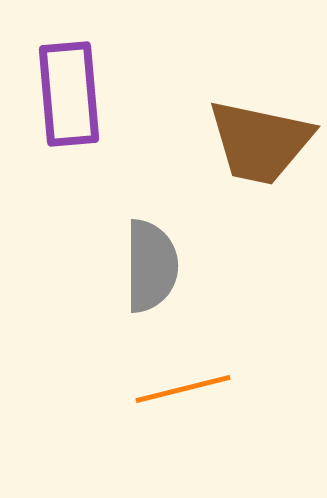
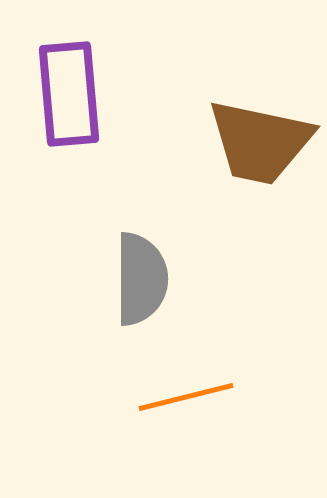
gray semicircle: moved 10 px left, 13 px down
orange line: moved 3 px right, 8 px down
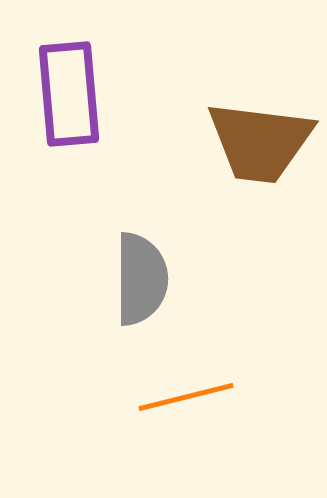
brown trapezoid: rotated 5 degrees counterclockwise
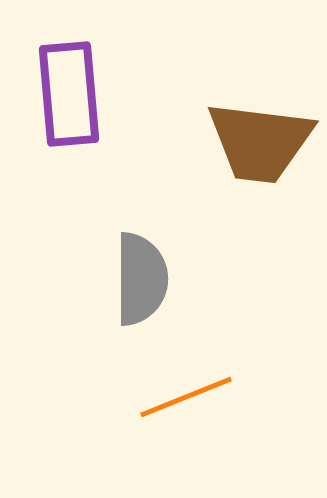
orange line: rotated 8 degrees counterclockwise
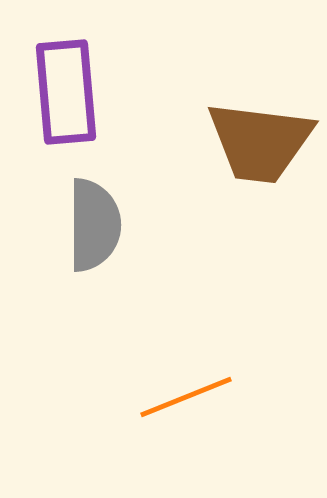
purple rectangle: moved 3 px left, 2 px up
gray semicircle: moved 47 px left, 54 px up
